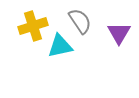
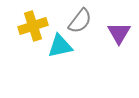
gray semicircle: rotated 72 degrees clockwise
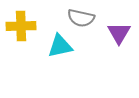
gray semicircle: moved 1 px right, 3 px up; rotated 64 degrees clockwise
yellow cross: moved 12 px left; rotated 16 degrees clockwise
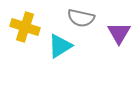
yellow cross: moved 4 px right, 1 px down; rotated 20 degrees clockwise
cyan triangle: rotated 20 degrees counterclockwise
